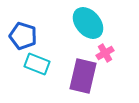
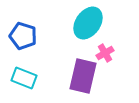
cyan ellipse: rotated 76 degrees clockwise
cyan rectangle: moved 13 px left, 14 px down
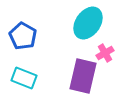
blue pentagon: rotated 12 degrees clockwise
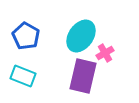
cyan ellipse: moved 7 px left, 13 px down
blue pentagon: moved 3 px right
cyan rectangle: moved 1 px left, 2 px up
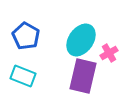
cyan ellipse: moved 4 px down
pink cross: moved 4 px right
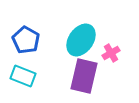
blue pentagon: moved 4 px down
pink cross: moved 2 px right
purple rectangle: moved 1 px right
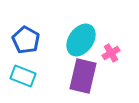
purple rectangle: moved 1 px left
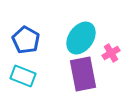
cyan ellipse: moved 2 px up
purple rectangle: moved 2 px up; rotated 24 degrees counterclockwise
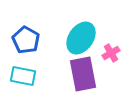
cyan rectangle: rotated 10 degrees counterclockwise
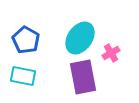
cyan ellipse: moved 1 px left
purple rectangle: moved 3 px down
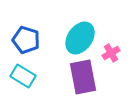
blue pentagon: rotated 12 degrees counterclockwise
cyan rectangle: rotated 20 degrees clockwise
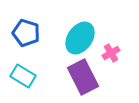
blue pentagon: moved 7 px up
purple rectangle: rotated 16 degrees counterclockwise
